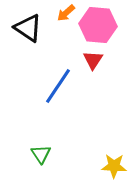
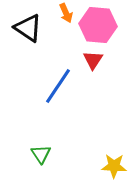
orange arrow: rotated 72 degrees counterclockwise
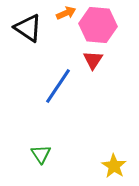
orange arrow: rotated 90 degrees counterclockwise
yellow star: rotated 30 degrees clockwise
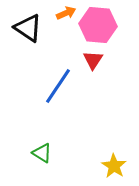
green triangle: moved 1 px right, 1 px up; rotated 25 degrees counterclockwise
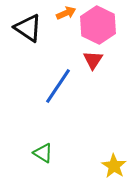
pink hexagon: rotated 21 degrees clockwise
green triangle: moved 1 px right
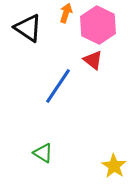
orange arrow: rotated 48 degrees counterclockwise
red triangle: rotated 25 degrees counterclockwise
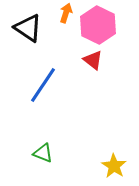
blue line: moved 15 px left, 1 px up
green triangle: rotated 10 degrees counterclockwise
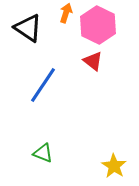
red triangle: moved 1 px down
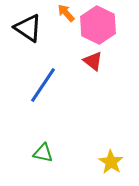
orange arrow: rotated 60 degrees counterclockwise
green triangle: rotated 10 degrees counterclockwise
yellow star: moved 3 px left, 4 px up
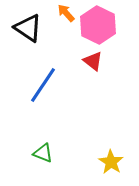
green triangle: rotated 10 degrees clockwise
